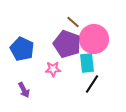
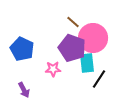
pink circle: moved 1 px left, 1 px up
purple pentagon: moved 5 px right, 4 px down
black line: moved 7 px right, 5 px up
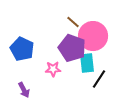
pink circle: moved 2 px up
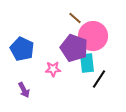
brown line: moved 2 px right, 4 px up
purple pentagon: moved 2 px right
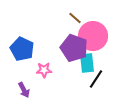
pink star: moved 9 px left, 1 px down
black line: moved 3 px left
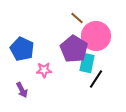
brown line: moved 2 px right
pink circle: moved 3 px right
purple pentagon: moved 1 px down; rotated 12 degrees clockwise
cyan rectangle: rotated 18 degrees clockwise
purple arrow: moved 2 px left
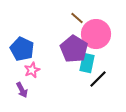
pink circle: moved 2 px up
pink star: moved 12 px left; rotated 21 degrees counterclockwise
black line: moved 2 px right; rotated 12 degrees clockwise
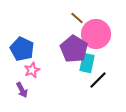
black line: moved 1 px down
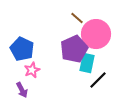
purple pentagon: rotated 16 degrees clockwise
